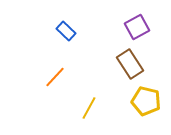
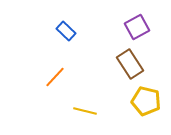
yellow line: moved 4 px left, 3 px down; rotated 75 degrees clockwise
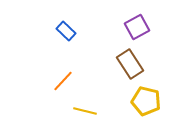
orange line: moved 8 px right, 4 px down
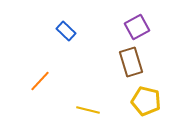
brown rectangle: moved 1 px right, 2 px up; rotated 16 degrees clockwise
orange line: moved 23 px left
yellow line: moved 3 px right, 1 px up
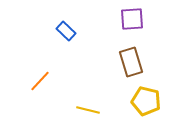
purple square: moved 5 px left, 8 px up; rotated 25 degrees clockwise
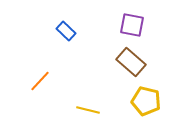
purple square: moved 6 px down; rotated 15 degrees clockwise
brown rectangle: rotated 32 degrees counterclockwise
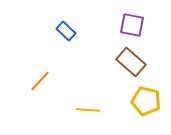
yellow line: rotated 10 degrees counterclockwise
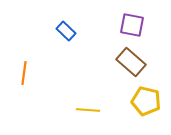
orange line: moved 16 px left, 8 px up; rotated 35 degrees counterclockwise
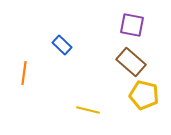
blue rectangle: moved 4 px left, 14 px down
yellow pentagon: moved 2 px left, 6 px up
yellow line: rotated 10 degrees clockwise
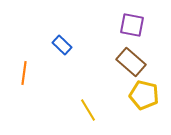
yellow line: rotated 45 degrees clockwise
